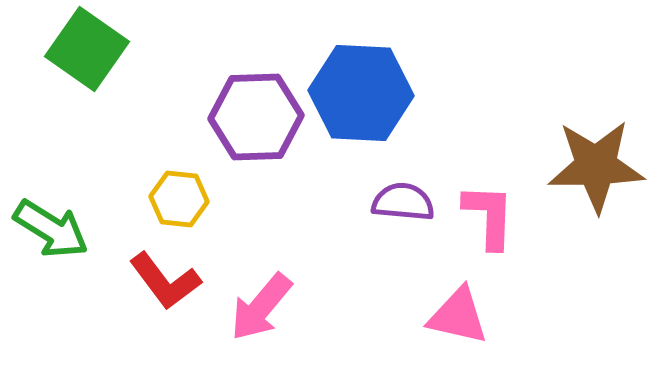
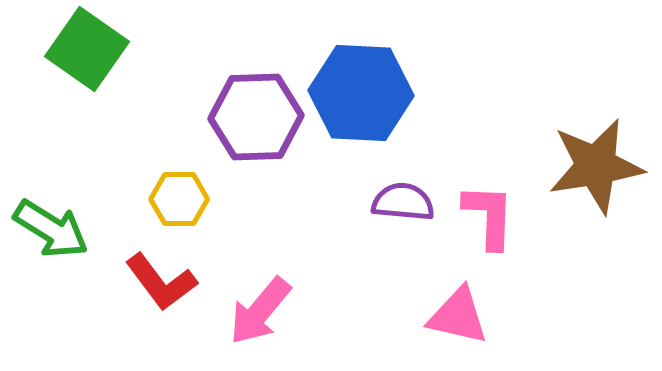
brown star: rotated 8 degrees counterclockwise
yellow hexagon: rotated 6 degrees counterclockwise
red L-shape: moved 4 px left, 1 px down
pink arrow: moved 1 px left, 4 px down
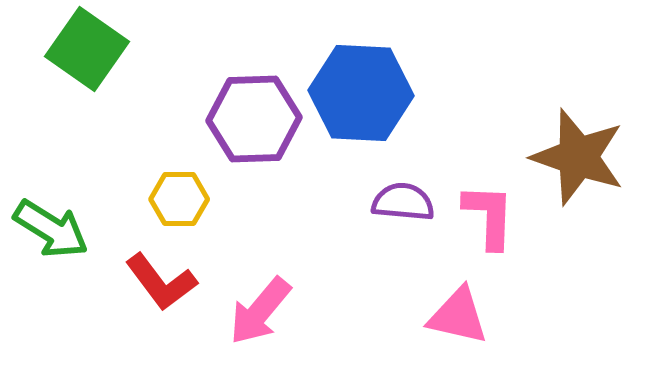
purple hexagon: moved 2 px left, 2 px down
brown star: moved 18 px left, 9 px up; rotated 28 degrees clockwise
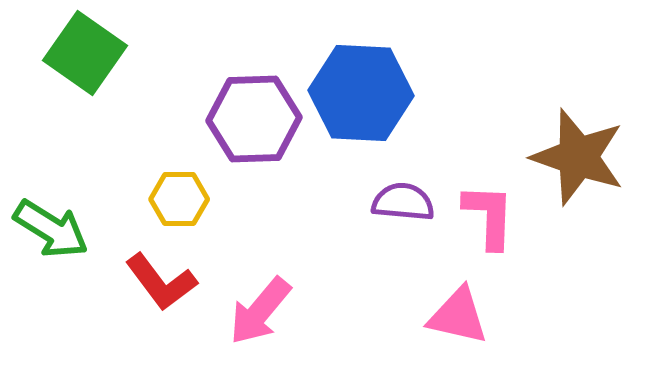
green square: moved 2 px left, 4 px down
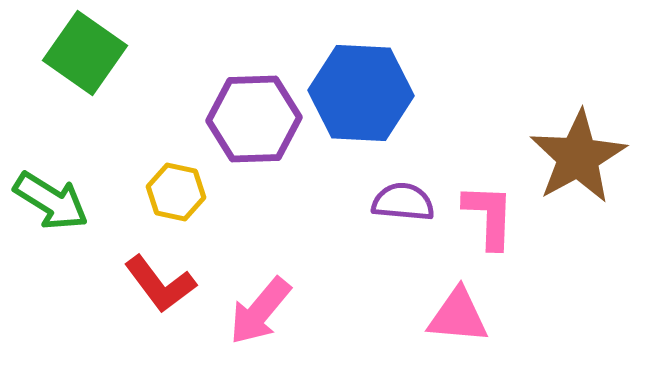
brown star: rotated 24 degrees clockwise
yellow hexagon: moved 3 px left, 7 px up; rotated 12 degrees clockwise
green arrow: moved 28 px up
red L-shape: moved 1 px left, 2 px down
pink triangle: rotated 8 degrees counterclockwise
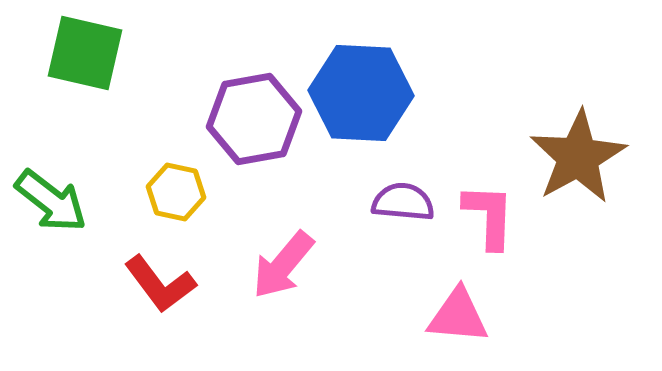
green square: rotated 22 degrees counterclockwise
purple hexagon: rotated 8 degrees counterclockwise
green arrow: rotated 6 degrees clockwise
pink arrow: moved 23 px right, 46 px up
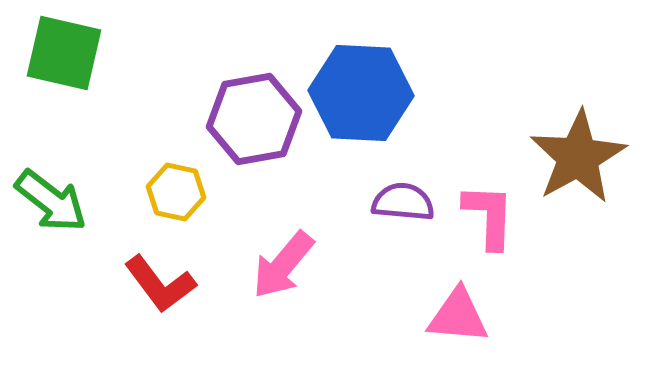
green square: moved 21 px left
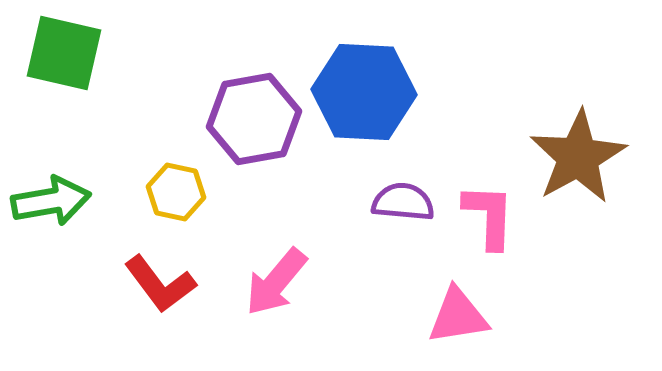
blue hexagon: moved 3 px right, 1 px up
green arrow: rotated 48 degrees counterclockwise
pink arrow: moved 7 px left, 17 px down
pink triangle: rotated 14 degrees counterclockwise
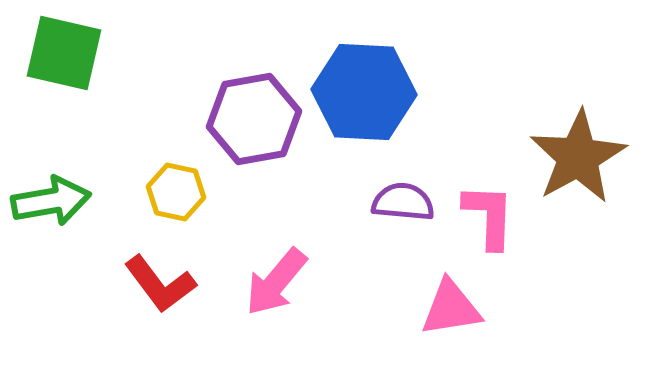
pink triangle: moved 7 px left, 8 px up
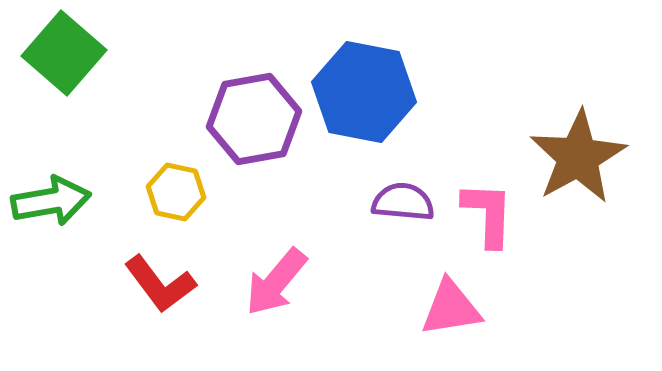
green square: rotated 28 degrees clockwise
blue hexagon: rotated 8 degrees clockwise
pink L-shape: moved 1 px left, 2 px up
